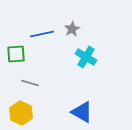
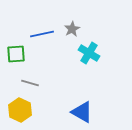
cyan cross: moved 3 px right, 4 px up
yellow hexagon: moved 1 px left, 3 px up
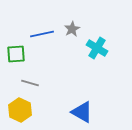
cyan cross: moved 8 px right, 5 px up
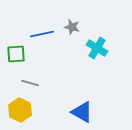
gray star: moved 2 px up; rotated 28 degrees counterclockwise
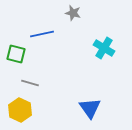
gray star: moved 1 px right, 14 px up
cyan cross: moved 7 px right
green square: rotated 18 degrees clockwise
blue triangle: moved 8 px right, 4 px up; rotated 25 degrees clockwise
